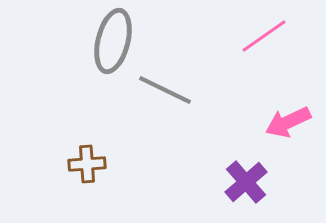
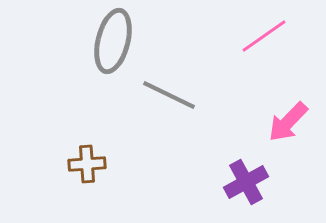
gray line: moved 4 px right, 5 px down
pink arrow: rotated 21 degrees counterclockwise
purple cross: rotated 12 degrees clockwise
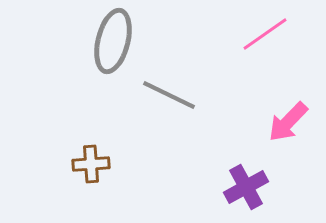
pink line: moved 1 px right, 2 px up
brown cross: moved 4 px right
purple cross: moved 5 px down
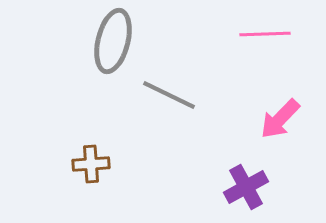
pink line: rotated 33 degrees clockwise
pink arrow: moved 8 px left, 3 px up
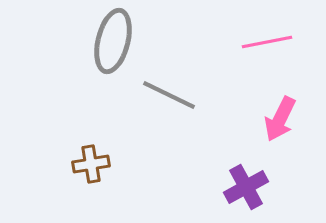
pink line: moved 2 px right, 8 px down; rotated 9 degrees counterclockwise
pink arrow: rotated 18 degrees counterclockwise
brown cross: rotated 6 degrees counterclockwise
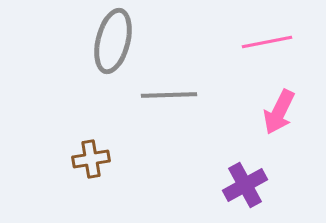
gray line: rotated 28 degrees counterclockwise
pink arrow: moved 1 px left, 7 px up
brown cross: moved 5 px up
purple cross: moved 1 px left, 2 px up
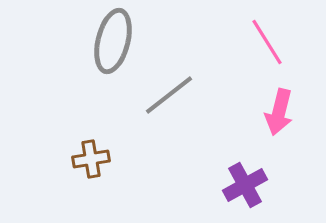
pink line: rotated 69 degrees clockwise
gray line: rotated 36 degrees counterclockwise
pink arrow: rotated 12 degrees counterclockwise
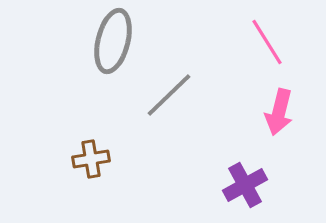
gray line: rotated 6 degrees counterclockwise
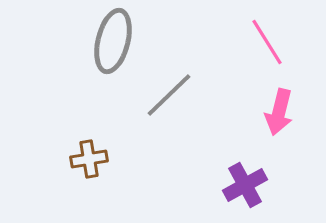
brown cross: moved 2 px left
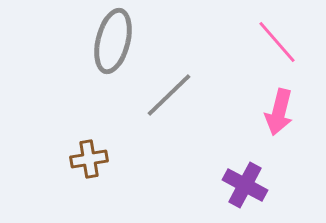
pink line: moved 10 px right; rotated 9 degrees counterclockwise
purple cross: rotated 33 degrees counterclockwise
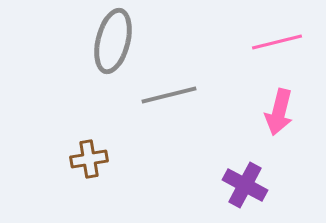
pink line: rotated 63 degrees counterclockwise
gray line: rotated 30 degrees clockwise
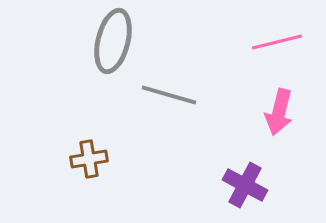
gray line: rotated 30 degrees clockwise
